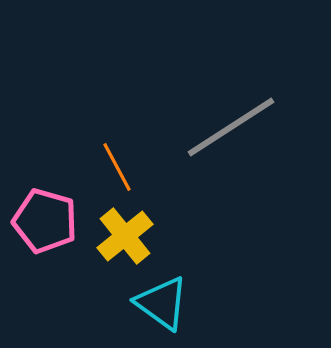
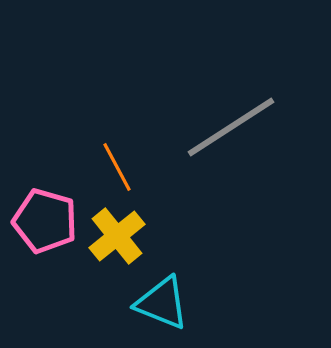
yellow cross: moved 8 px left
cyan triangle: rotated 14 degrees counterclockwise
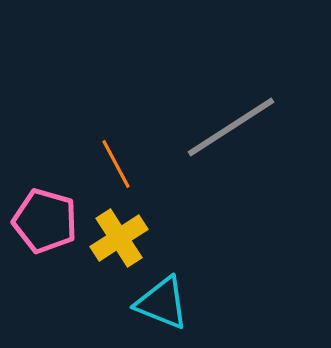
orange line: moved 1 px left, 3 px up
yellow cross: moved 2 px right, 2 px down; rotated 6 degrees clockwise
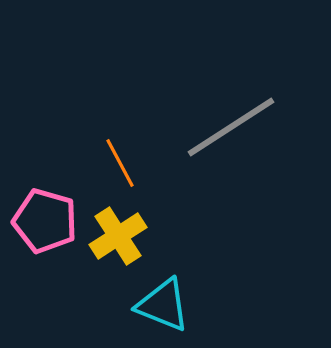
orange line: moved 4 px right, 1 px up
yellow cross: moved 1 px left, 2 px up
cyan triangle: moved 1 px right, 2 px down
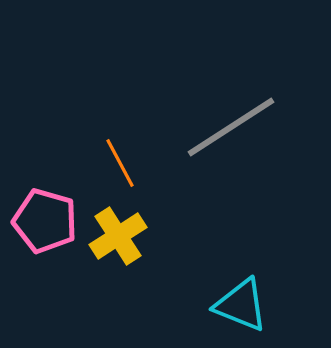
cyan triangle: moved 78 px right
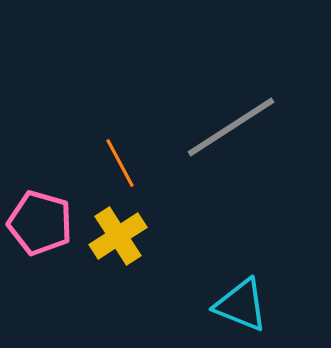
pink pentagon: moved 5 px left, 2 px down
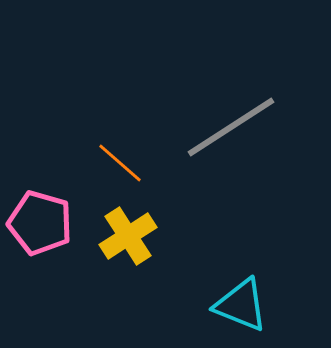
orange line: rotated 21 degrees counterclockwise
yellow cross: moved 10 px right
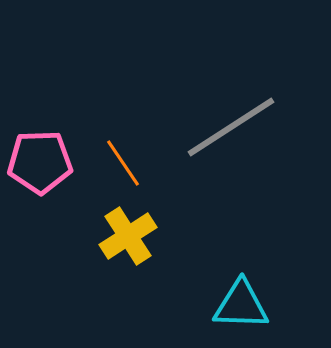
orange line: moved 3 px right; rotated 15 degrees clockwise
pink pentagon: moved 61 px up; rotated 18 degrees counterclockwise
cyan triangle: rotated 20 degrees counterclockwise
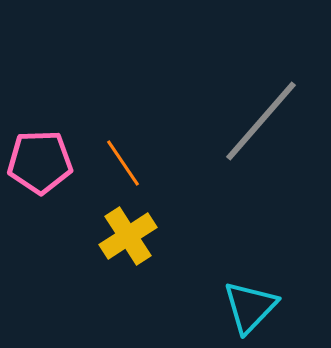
gray line: moved 30 px right, 6 px up; rotated 16 degrees counterclockwise
cyan triangle: moved 9 px right, 2 px down; rotated 48 degrees counterclockwise
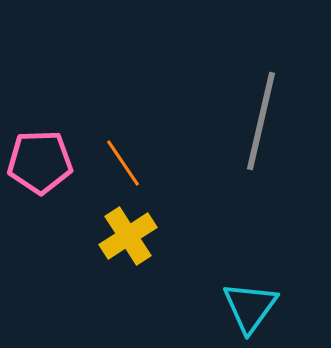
gray line: rotated 28 degrees counterclockwise
cyan triangle: rotated 8 degrees counterclockwise
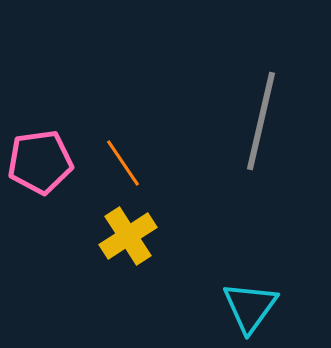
pink pentagon: rotated 6 degrees counterclockwise
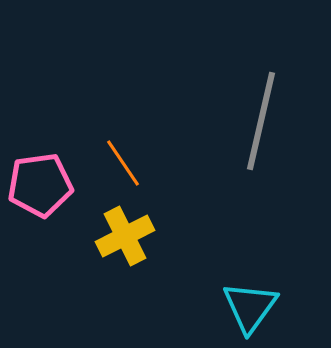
pink pentagon: moved 23 px down
yellow cross: moved 3 px left; rotated 6 degrees clockwise
